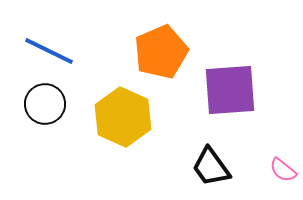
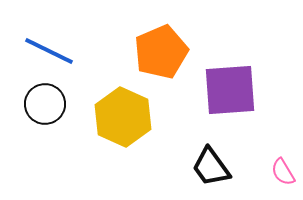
pink semicircle: moved 2 px down; rotated 20 degrees clockwise
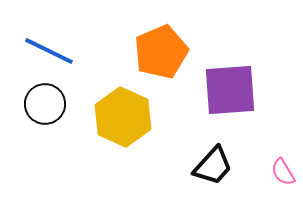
black trapezoid: moved 2 px right, 1 px up; rotated 102 degrees counterclockwise
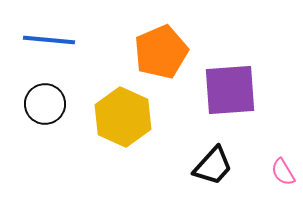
blue line: moved 11 px up; rotated 21 degrees counterclockwise
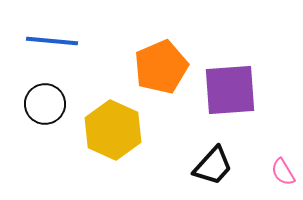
blue line: moved 3 px right, 1 px down
orange pentagon: moved 15 px down
yellow hexagon: moved 10 px left, 13 px down
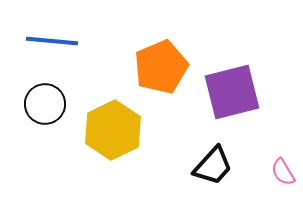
purple square: moved 2 px right, 2 px down; rotated 10 degrees counterclockwise
yellow hexagon: rotated 10 degrees clockwise
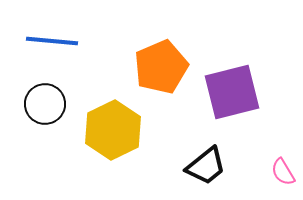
black trapezoid: moved 7 px left; rotated 9 degrees clockwise
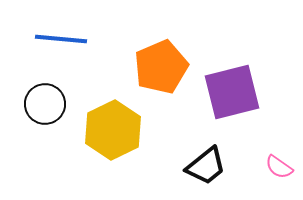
blue line: moved 9 px right, 2 px up
pink semicircle: moved 4 px left, 5 px up; rotated 24 degrees counterclockwise
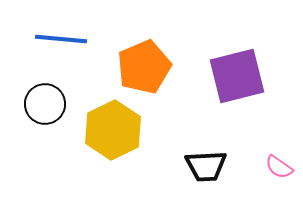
orange pentagon: moved 17 px left
purple square: moved 5 px right, 16 px up
black trapezoid: rotated 36 degrees clockwise
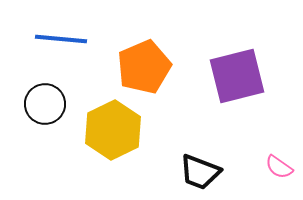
black trapezoid: moved 6 px left, 6 px down; rotated 24 degrees clockwise
